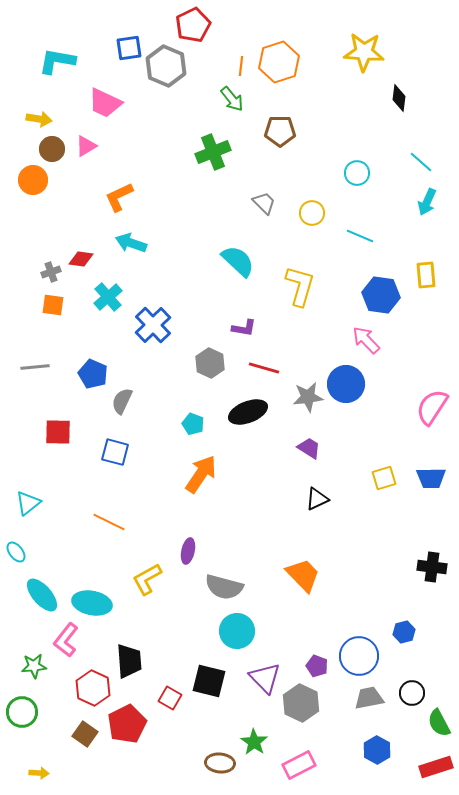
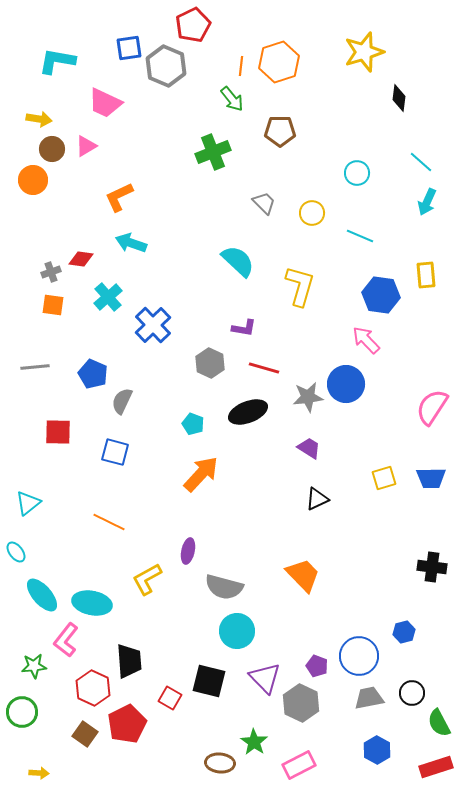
yellow star at (364, 52): rotated 21 degrees counterclockwise
orange arrow at (201, 474): rotated 9 degrees clockwise
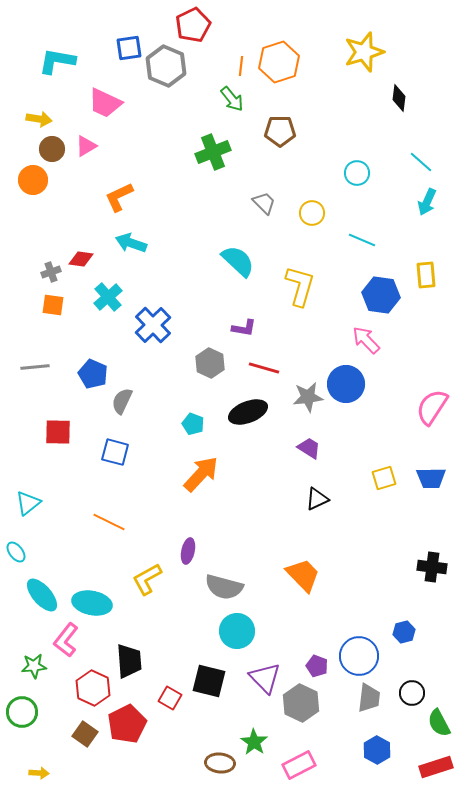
cyan line at (360, 236): moved 2 px right, 4 px down
gray trapezoid at (369, 698): rotated 108 degrees clockwise
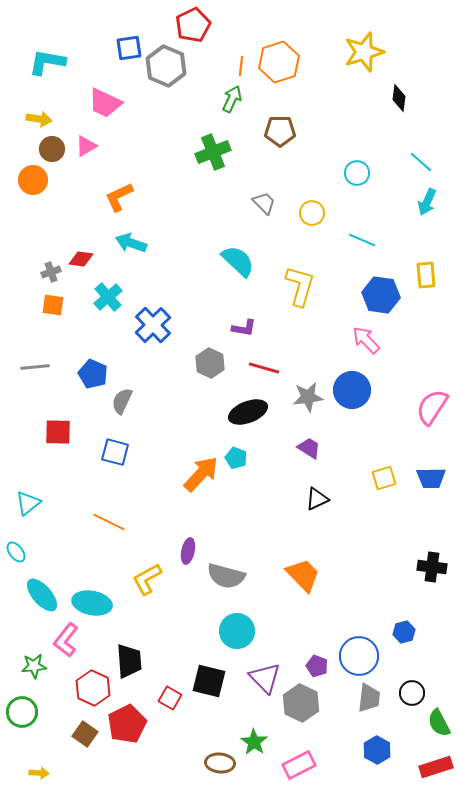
cyan L-shape at (57, 61): moved 10 px left, 1 px down
green arrow at (232, 99): rotated 116 degrees counterclockwise
blue circle at (346, 384): moved 6 px right, 6 px down
cyan pentagon at (193, 424): moved 43 px right, 34 px down
gray semicircle at (224, 587): moved 2 px right, 11 px up
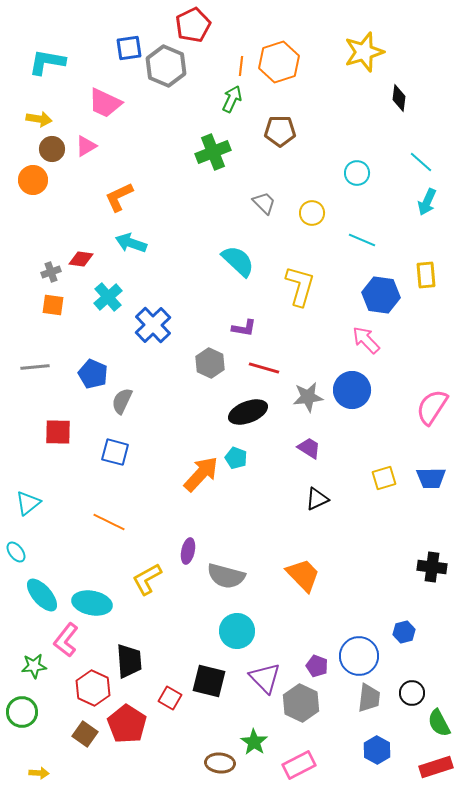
red pentagon at (127, 724): rotated 12 degrees counterclockwise
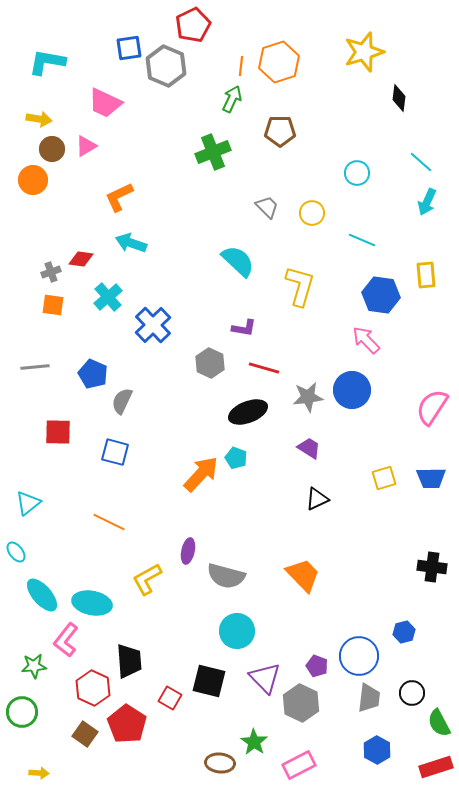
gray trapezoid at (264, 203): moved 3 px right, 4 px down
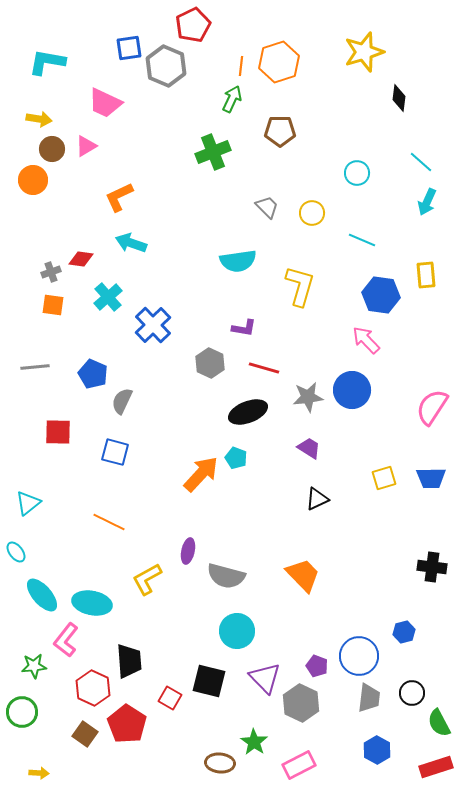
cyan semicircle at (238, 261): rotated 129 degrees clockwise
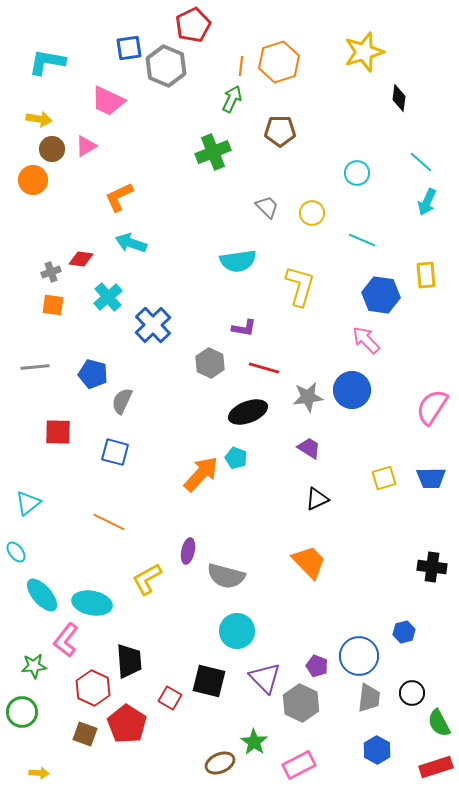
pink trapezoid at (105, 103): moved 3 px right, 2 px up
blue pentagon at (93, 374): rotated 8 degrees counterclockwise
orange trapezoid at (303, 575): moved 6 px right, 13 px up
brown square at (85, 734): rotated 15 degrees counterclockwise
brown ellipse at (220, 763): rotated 28 degrees counterclockwise
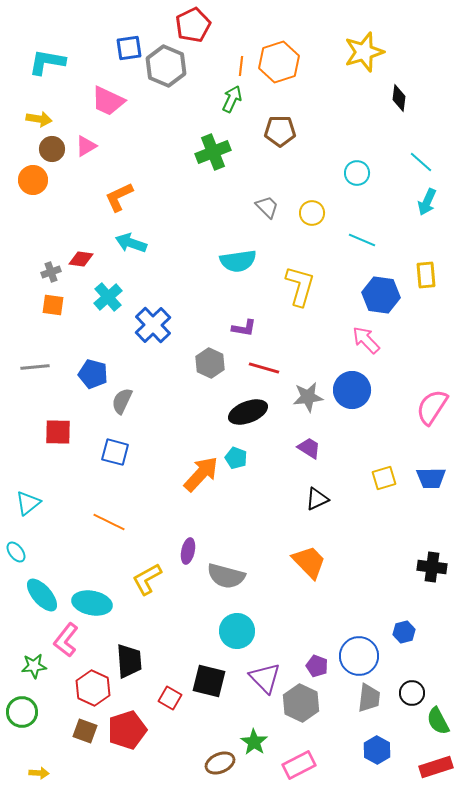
green semicircle at (439, 723): moved 1 px left, 2 px up
red pentagon at (127, 724): moved 6 px down; rotated 21 degrees clockwise
brown square at (85, 734): moved 3 px up
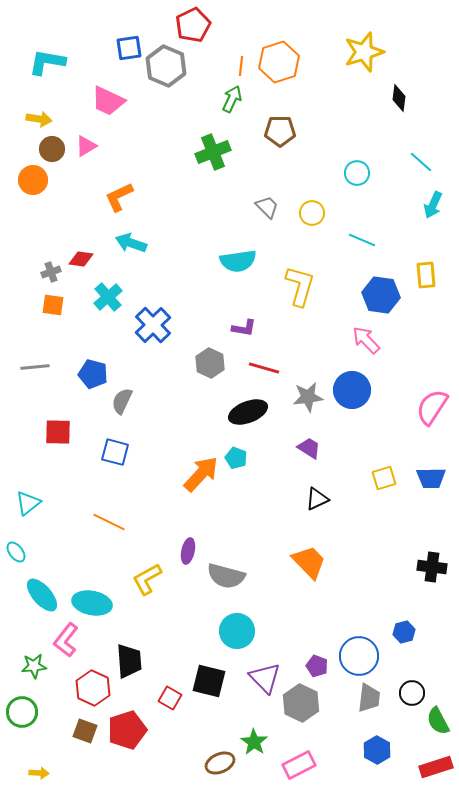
cyan arrow at (427, 202): moved 6 px right, 3 px down
